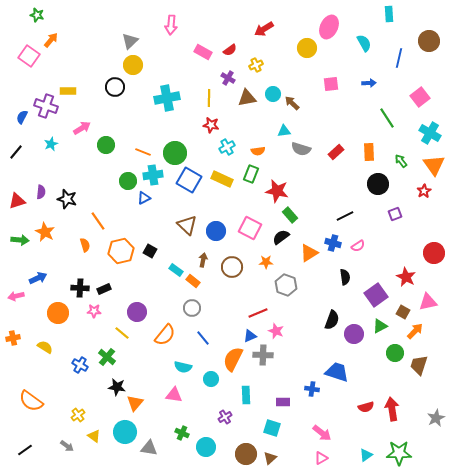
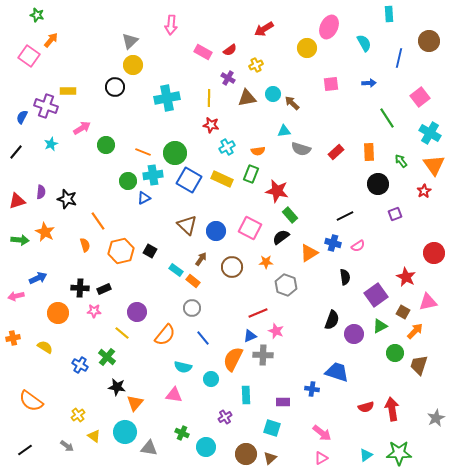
brown arrow at (203, 260): moved 2 px left, 1 px up; rotated 24 degrees clockwise
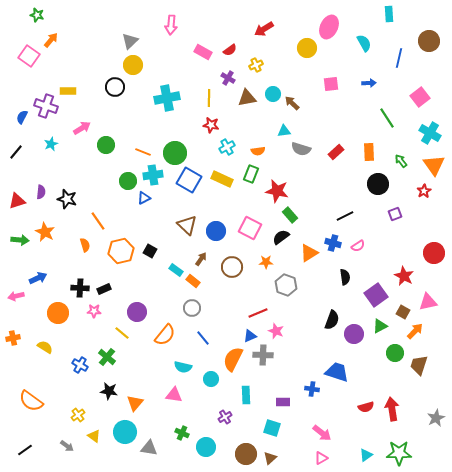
red star at (406, 277): moved 2 px left, 1 px up
black star at (117, 387): moved 8 px left, 4 px down
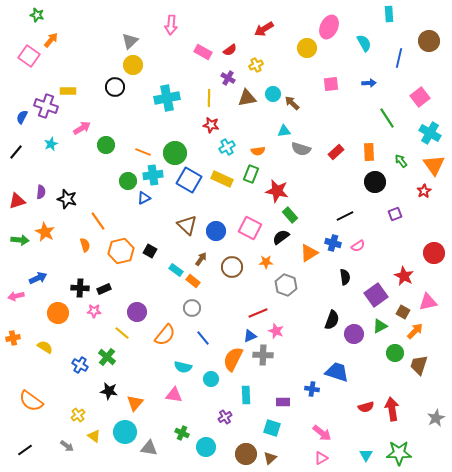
black circle at (378, 184): moved 3 px left, 2 px up
cyan triangle at (366, 455): rotated 24 degrees counterclockwise
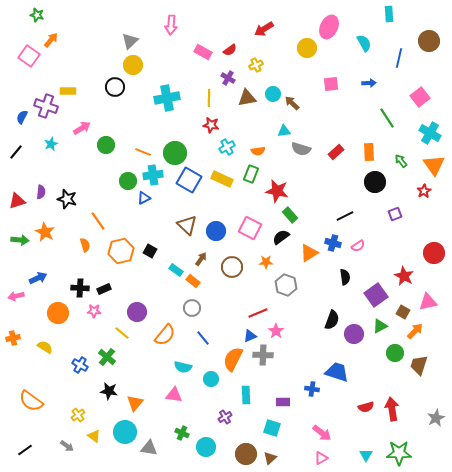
pink star at (276, 331): rotated 14 degrees clockwise
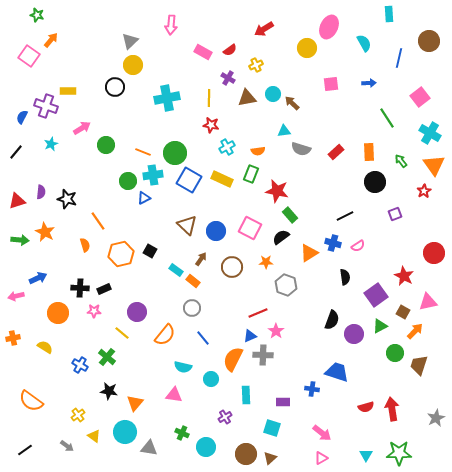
orange hexagon at (121, 251): moved 3 px down
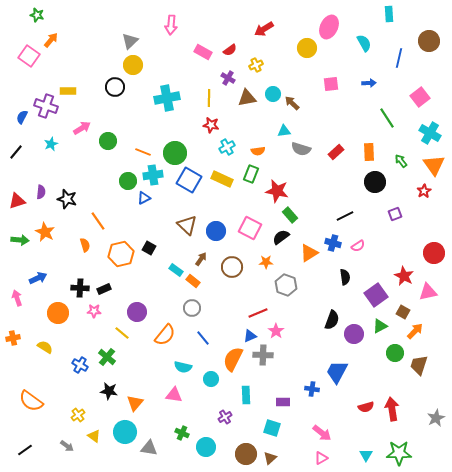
green circle at (106, 145): moved 2 px right, 4 px up
black square at (150, 251): moved 1 px left, 3 px up
pink arrow at (16, 296): moved 1 px right, 2 px down; rotated 84 degrees clockwise
pink triangle at (428, 302): moved 10 px up
blue trapezoid at (337, 372): rotated 80 degrees counterclockwise
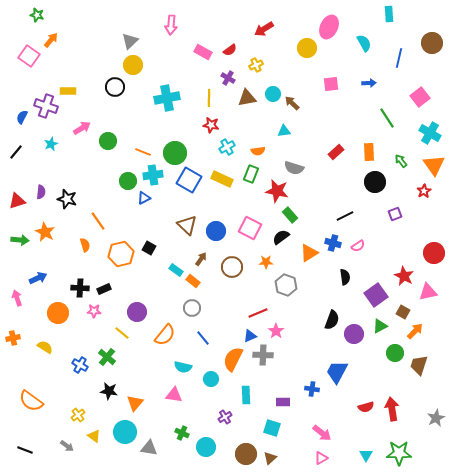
brown circle at (429, 41): moved 3 px right, 2 px down
gray semicircle at (301, 149): moved 7 px left, 19 px down
black line at (25, 450): rotated 56 degrees clockwise
